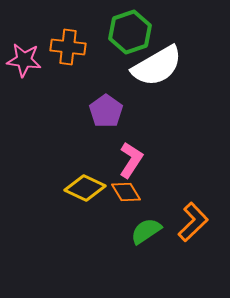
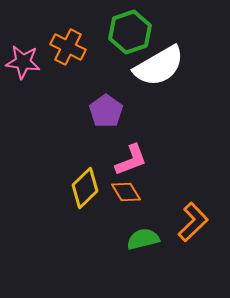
orange cross: rotated 20 degrees clockwise
pink star: moved 1 px left, 2 px down
white semicircle: moved 2 px right
pink L-shape: rotated 36 degrees clockwise
yellow diamond: rotated 69 degrees counterclockwise
green semicircle: moved 3 px left, 8 px down; rotated 20 degrees clockwise
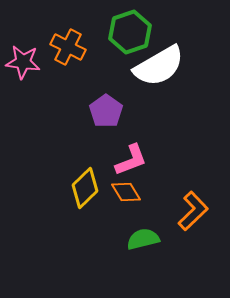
orange L-shape: moved 11 px up
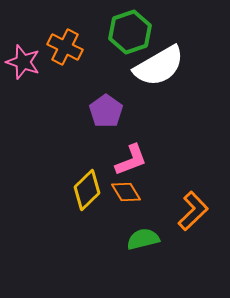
orange cross: moved 3 px left
pink star: rotated 12 degrees clockwise
yellow diamond: moved 2 px right, 2 px down
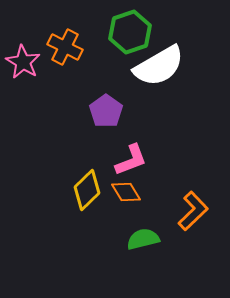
pink star: rotated 12 degrees clockwise
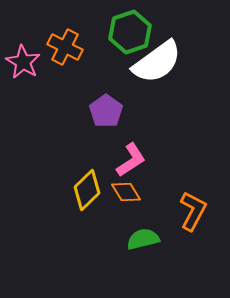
white semicircle: moved 2 px left, 4 px up; rotated 6 degrees counterclockwise
pink L-shape: rotated 12 degrees counterclockwise
orange L-shape: rotated 18 degrees counterclockwise
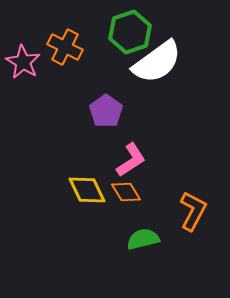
yellow diamond: rotated 72 degrees counterclockwise
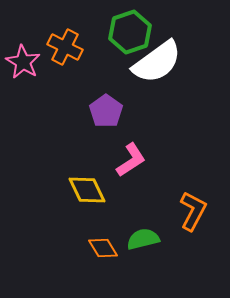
orange diamond: moved 23 px left, 56 px down
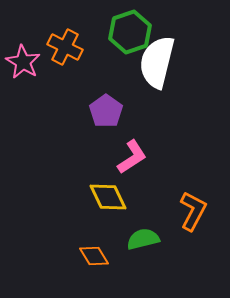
white semicircle: rotated 140 degrees clockwise
pink L-shape: moved 1 px right, 3 px up
yellow diamond: moved 21 px right, 7 px down
orange diamond: moved 9 px left, 8 px down
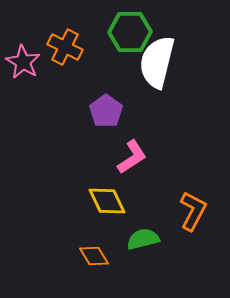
green hexagon: rotated 18 degrees clockwise
yellow diamond: moved 1 px left, 4 px down
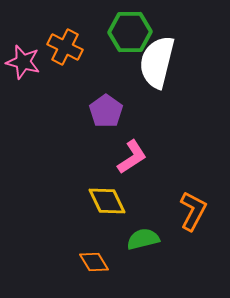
pink star: rotated 16 degrees counterclockwise
orange diamond: moved 6 px down
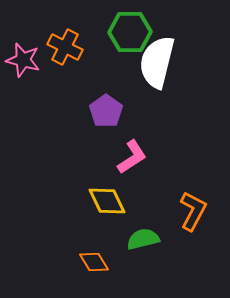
pink star: moved 2 px up
